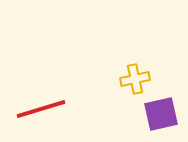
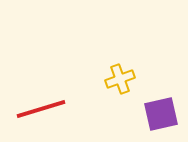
yellow cross: moved 15 px left; rotated 8 degrees counterclockwise
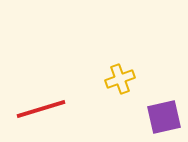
purple square: moved 3 px right, 3 px down
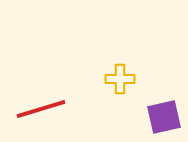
yellow cross: rotated 20 degrees clockwise
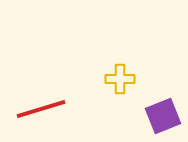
purple square: moved 1 px left, 1 px up; rotated 9 degrees counterclockwise
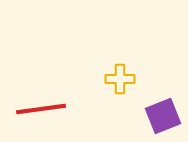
red line: rotated 9 degrees clockwise
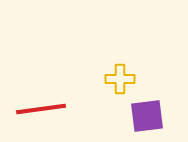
purple square: moved 16 px left; rotated 15 degrees clockwise
